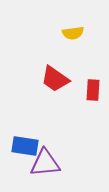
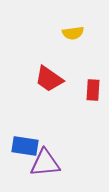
red trapezoid: moved 6 px left
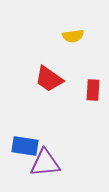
yellow semicircle: moved 3 px down
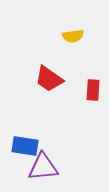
purple triangle: moved 2 px left, 4 px down
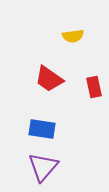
red rectangle: moved 1 px right, 3 px up; rotated 15 degrees counterclockwise
blue rectangle: moved 17 px right, 17 px up
purple triangle: rotated 44 degrees counterclockwise
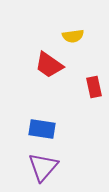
red trapezoid: moved 14 px up
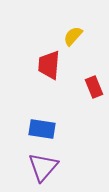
yellow semicircle: rotated 140 degrees clockwise
red trapezoid: rotated 60 degrees clockwise
red rectangle: rotated 10 degrees counterclockwise
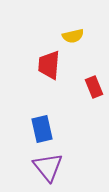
yellow semicircle: rotated 145 degrees counterclockwise
blue rectangle: rotated 68 degrees clockwise
purple triangle: moved 5 px right; rotated 20 degrees counterclockwise
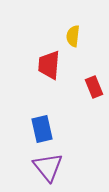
yellow semicircle: rotated 110 degrees clockwise
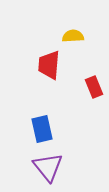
yellow semicircle: rotated 80 degrees clockwise
